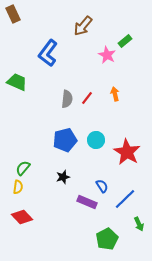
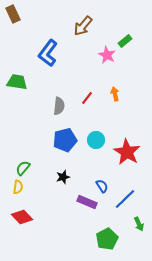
green trapezoid: rotated 15 degrees counterclockwise
gray semicircle: moved 8 px left, 7 px down
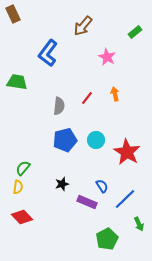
green rectangle: moved 10 px right, 9 px up
pink star: moved 2 px down
black star: moved 1 px left, 7 px down
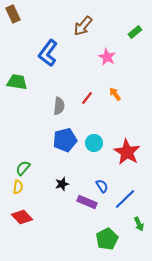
orange arrow: rotated 24 degrees counterclockwise
cyan circle: moved 2 px left, 3 px down
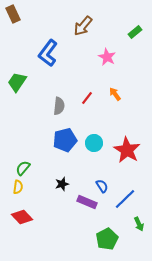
green trapezoid: rotated 65 degrees counterclockwise
red star: moved 2 px up
